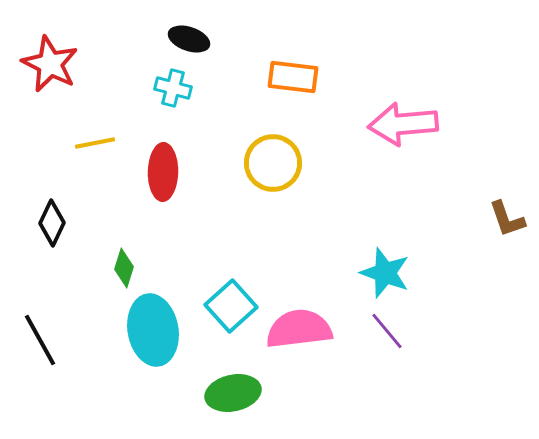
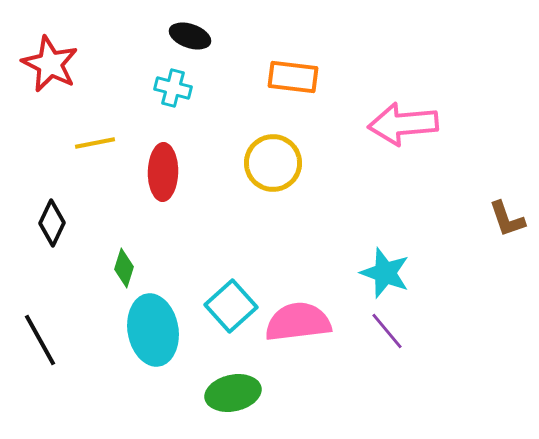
black ellipse: moved 1 px right, 3 px up
pink semicircle: moved 1 px left, 7 px up
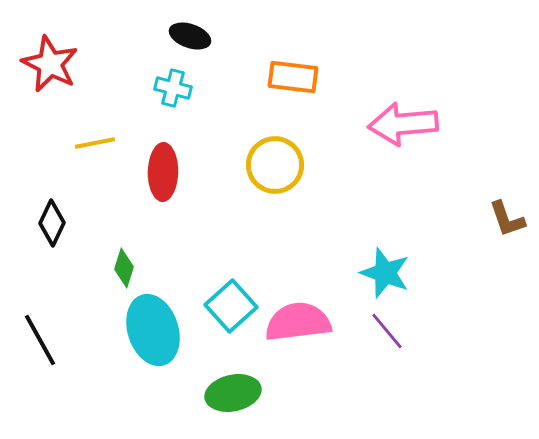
yellow circle: moved 2 px right, 2 px down
cyan ellipse: rotated 8 degrees counterclockwise
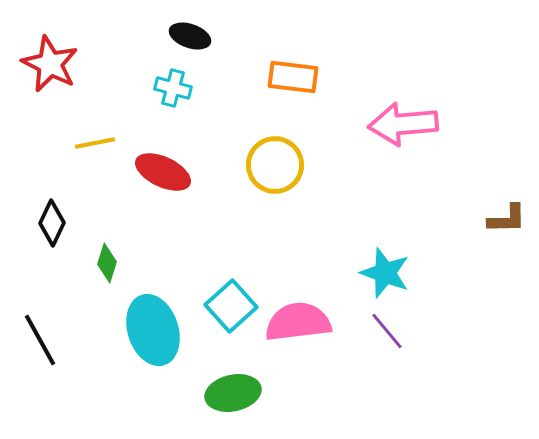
red ellipse: rotated 66 degrees counterclockwise
brown L-shape: rotated 72 degrees counterclockwise
green diamond: moved 17 px left, 5 px up
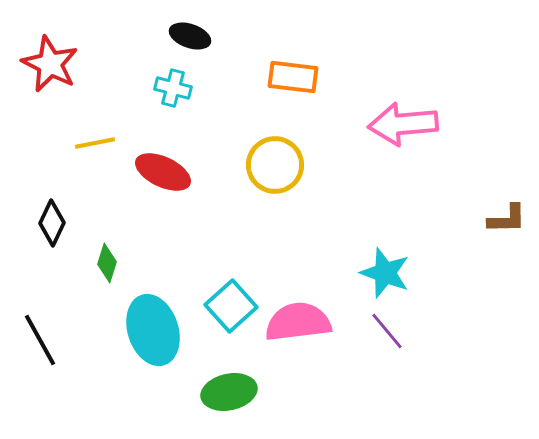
green ellipse: moved 4 px left, 1 px up
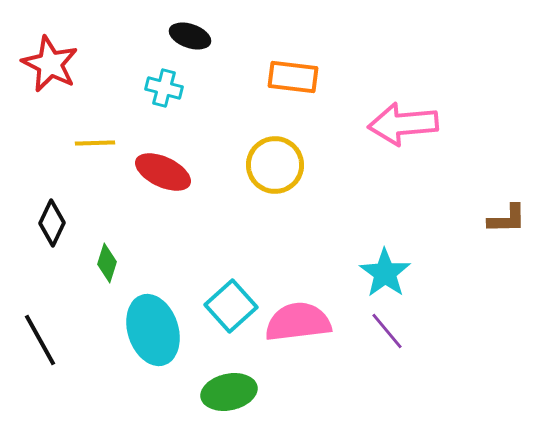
cyan cross: moved 9 px left
yellow line: rotated 9 degrees clockwise
cyan star: rotated 15 degrees clockwise
